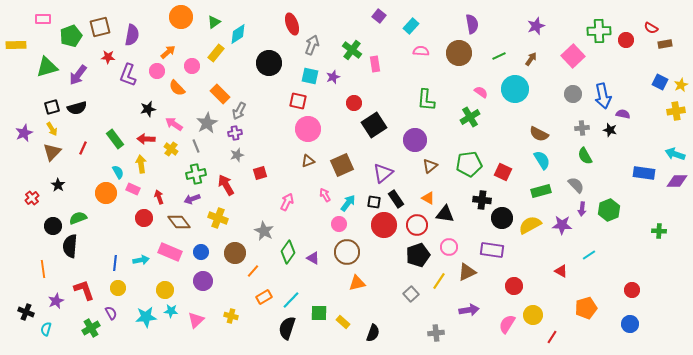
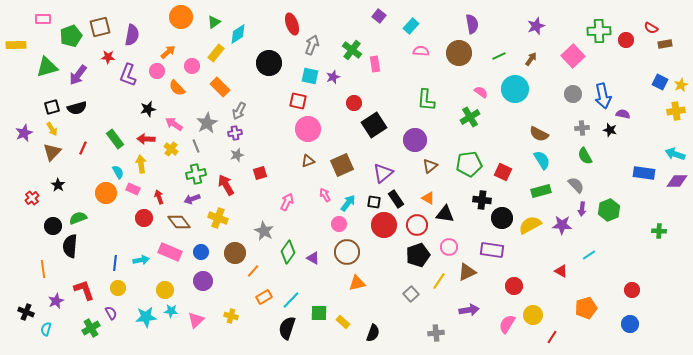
orange rectangle at (220, 94): moved 7 px up
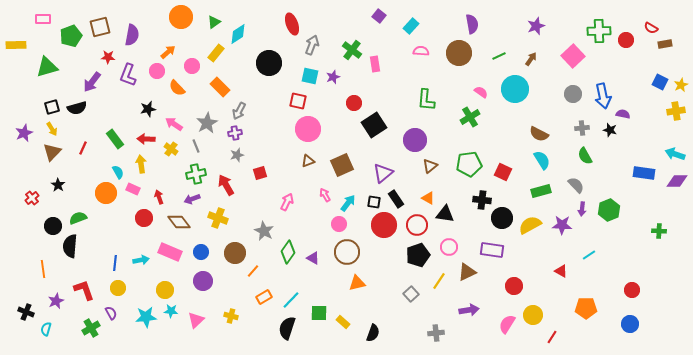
purple arrow at (78, 75): moved 14 px right, 7 px down
orange pentagon at (586, 308): rotated 15 degrees clockwise
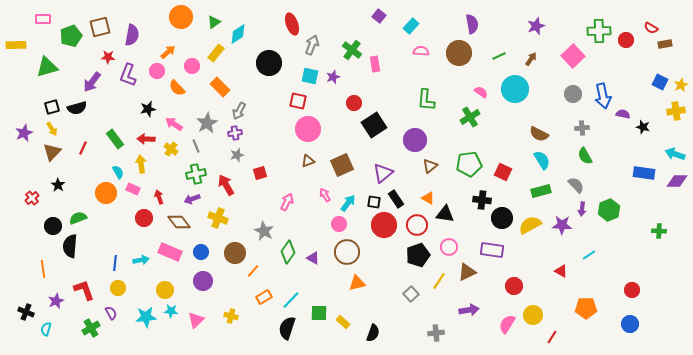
black star at (610, 130): moved 33 px right, 3 px up
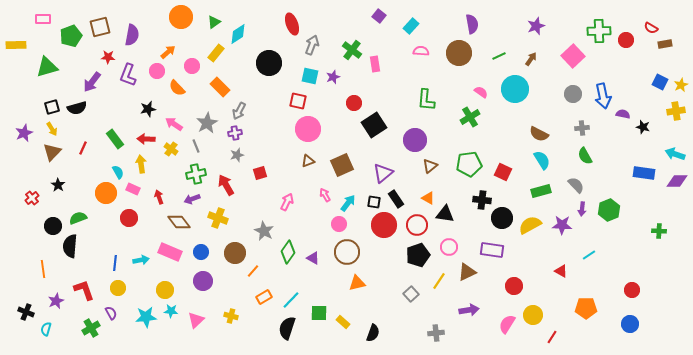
red circle at (144, 218): moved 15 px left
